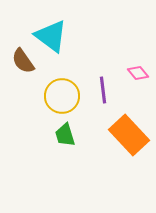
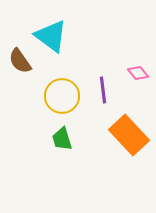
brown semicircle: moved 3 px left
green trapezoid: moved 3 px left, 4 px down
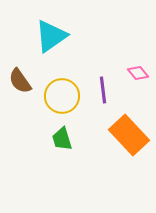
cyan triangle: rotated 48 degrees clockwise
brown semicircle: moved 20 px down
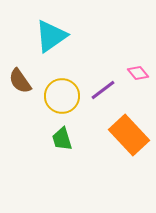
purple line: rotated 60 degrees clockwise
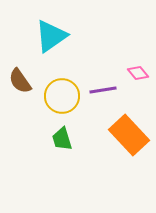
purple line: rotated 28 degrees clockwise
